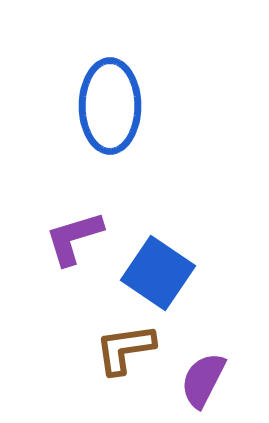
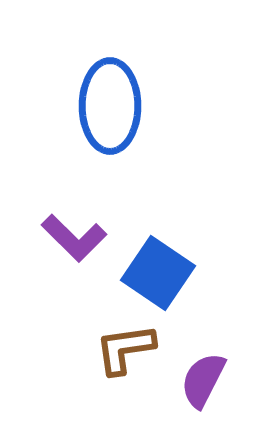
purple L-shape: rotated 118 degrees counterclockwise
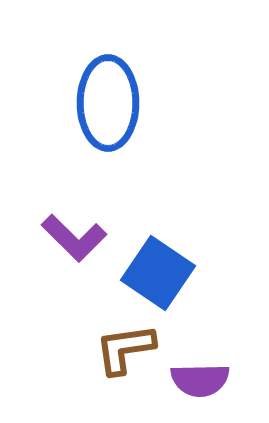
blue ellipse: moved 2 px left, 3 px up
purple semicircle: moved 3 px left; rotated 118 degrees counterclockwise
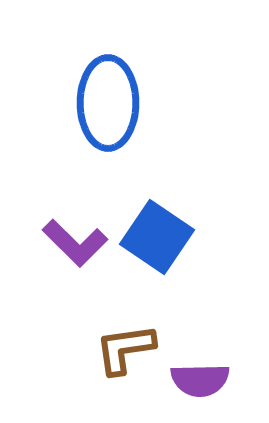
purple L-shape: moved 1 px right, 5 px down
blue square: moved 1 px left, 36 px up
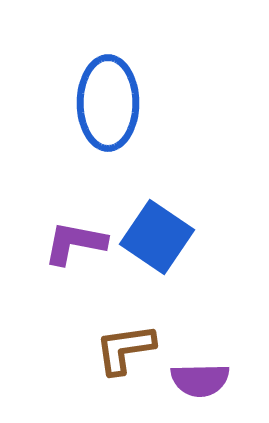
purple L-shape: rotated 146 degrees clockwise
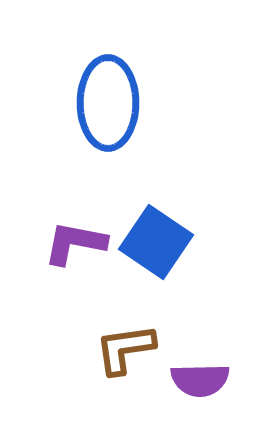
blue square: moved 1 px left, 5 px down
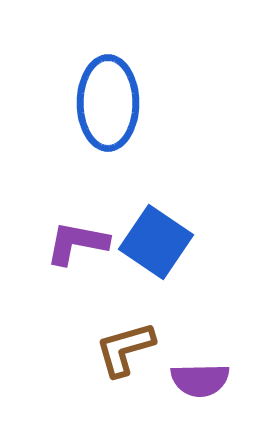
purple L-shape: moved 2 px right
brown L-shape: rotated 8 degrees counterclockwise
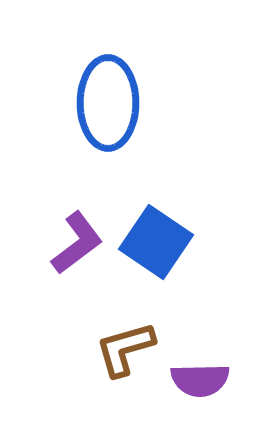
purple L-shape: rotated 132 degrees clockwise
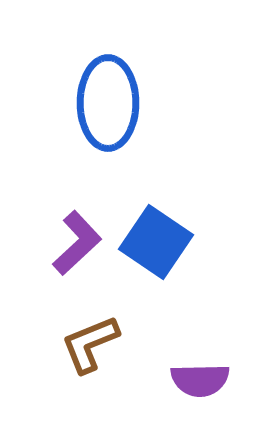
purple L-shape: rotated 6 degrees counterclockwise
brown L-shape: moved 35 px left, 5 px up; rotated 6 degrees counterclockwise
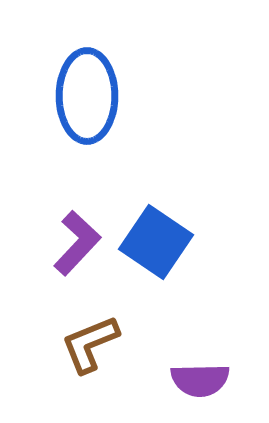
blue ellipse: moved 21 px left, 7 px up
purple L-shape: rotated 4 degrees counterclockwise
